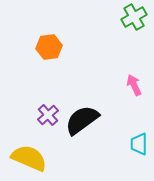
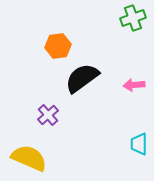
green cross: moved 1 px left, 1 px down; rotated 10 degrees clockwise
orange hexagon: moved 9 px right, 1 px up
pink arrow: rotated 70 degrees counterclockwise
black semicircle: moved 42 px up
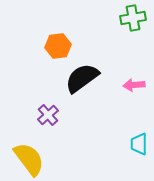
green cross: rotated 10 degrees clockwise
yellow semicircle: moved 1 px down; rotated 30 degrees clockwise
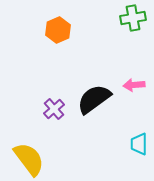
orange hexagon: moved 16 px up; rotated 15 degrees counterclockwise
black semicircle: moved 12 px right, 21 px down
purple cross: moved 6 px right, 6 px up
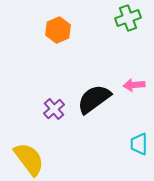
green cross: moved 5 px left; rotated 10 degrees counterclockwise
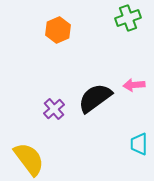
black semicircle: moved 1 px right, 1 px up
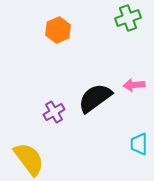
purple cross: moved 3 px down; rotated 10 degrees clockwise
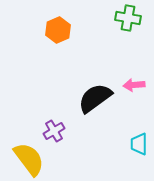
green cross: rotated 30 degrees clockwise
purple cross: moved 19 px down
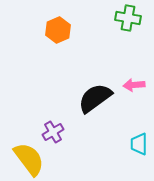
purple cross: moved 1 px left, 1 px down
